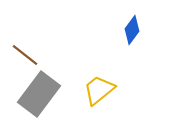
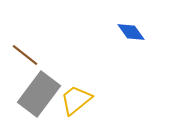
blue diamond: moved 1 px left, 2 px down; rotated 72 degrees counterclockwise
yellow trapezoid: moved 23 px left, 10 px down
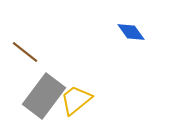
brown line: moved 3 px up
gray rectangle: moved 5 px right, 2 px down
